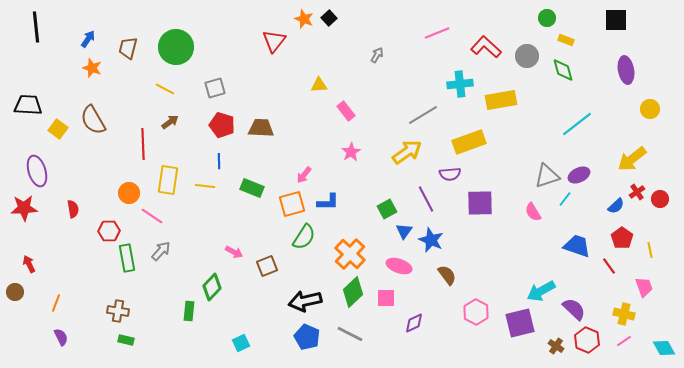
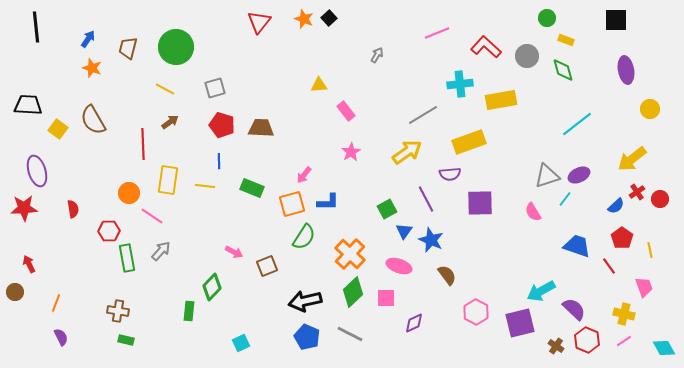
red triangle at (274, 41): moved 15 px left, 19 px up
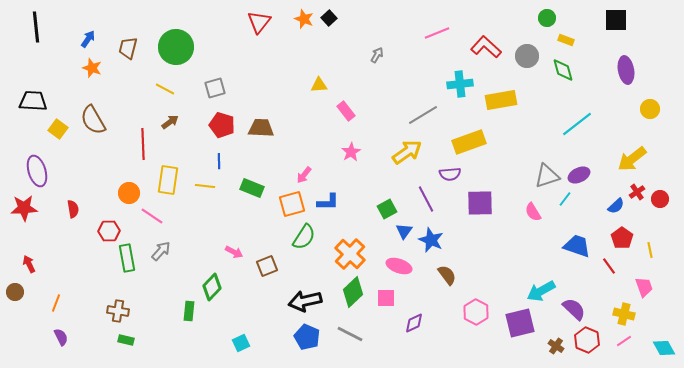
black trapezoid at (28, 105): moved 5 px right, 4 px up
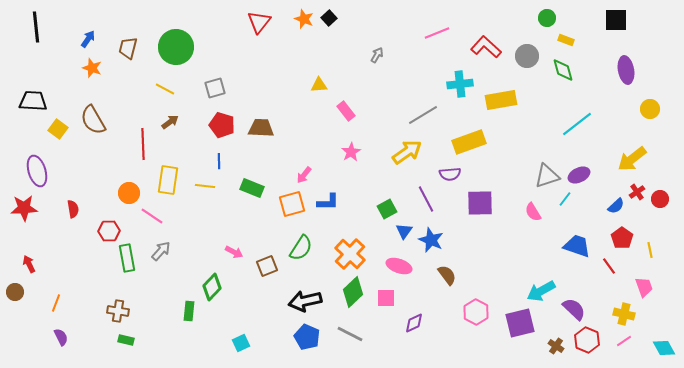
green semicircle at (304, 237): moved 3 px left, 11 px down
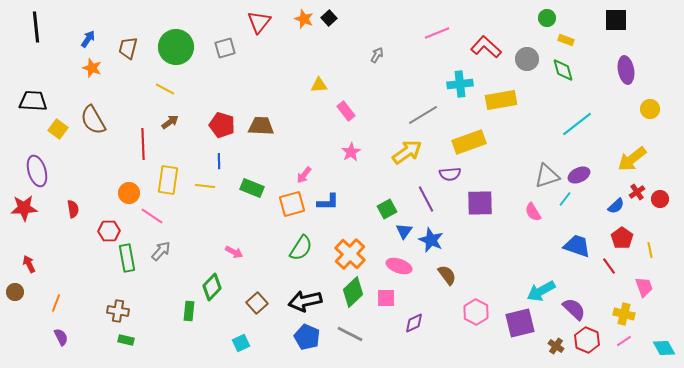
gray circle at (527, 56): moved 3 px down
gray square at (215, 88): moved 10 px right, 40 px up
brown trapezoid at (261, 128): moved 2 px up
brown square at (267, 266): moved 10 px left, 37 px down; rotated 20 degrees counterclockwise
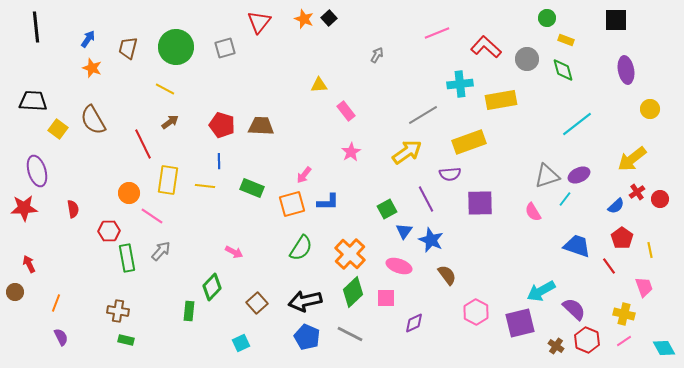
red line at (143, 144): rotated 24 degrees counterclockwise
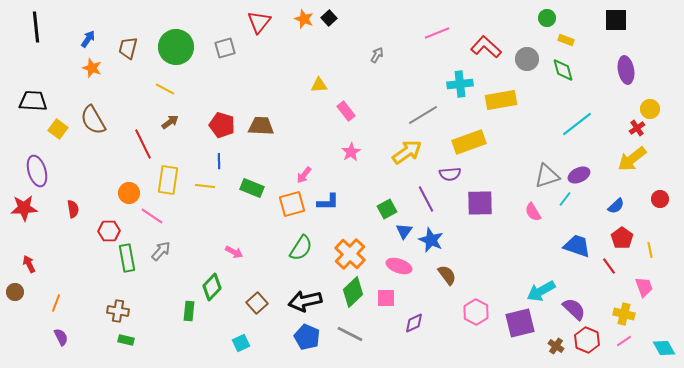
red cross at (637, 192): moved 64 px up
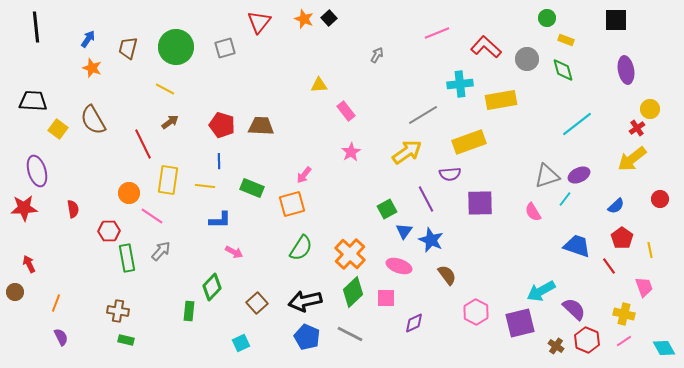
blue L-shape at (328, 202): moved 108 px left, 18 px down
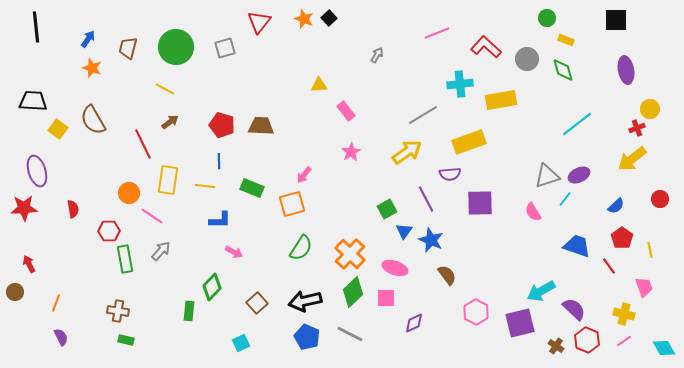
red cross at (637, 128): rotated 14 degrees clockwise
green rectangle at (127, 258): moved 2 px left, 1 px down
pink ellipse at (399, 266): moved 4 px left, 2 px down
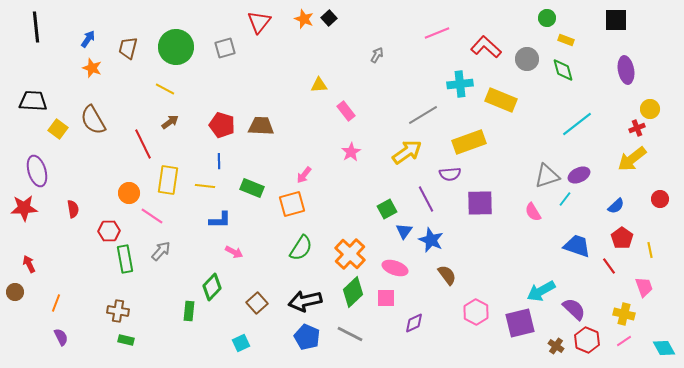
yellow rectangle at (501, 100): rotated 32 degrees clockwise
